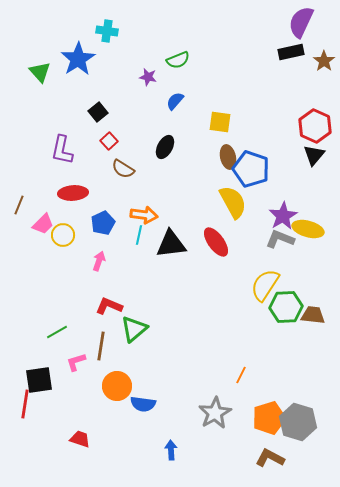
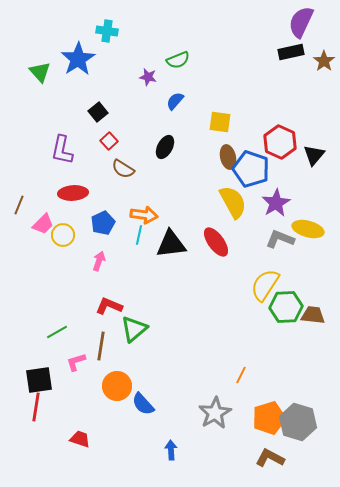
red hexagon at (315, 126): moved 35 px left, 16 px down
purple star at (283, 216): moved 7 px left, 13 px up
red line at (25, 404): moved 11 px right, 3 px down
blue semicircle at (143, 404): rotated 40 degrees clockwise
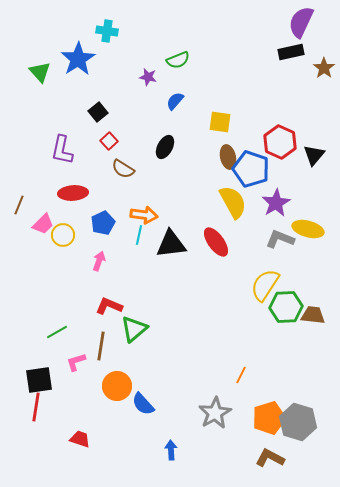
brown star at (324, 61): moved 7 px down
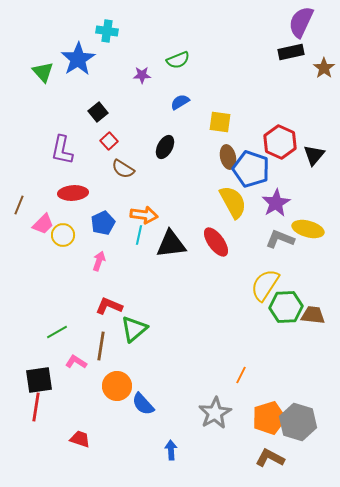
green triangle at (40, 72): moved 3 px right
purple star at (148, 77): moved 6 px left, 2 px up; rotated 12 degrees counterclockwise
blue semicircle at (175, 101): moved 5 px right, 1 px down; rotated 18 degrees clockwise
pink L-shape at (76, 362): rotated 50 degrees clockwise
